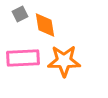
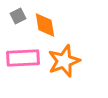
gray square: moved 2 px left, 2 px down
orange star: rotated 20 degrees counterclockwise
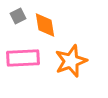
orange star: moved 7 px right
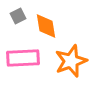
orange diamond: moved 1 px right, 1 px down
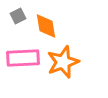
orange star: moved 8 px left, 1 px down
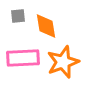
gray square: rotated 21 degrees clockwise
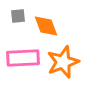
orange diamond: rotated 12 degrees counterclockwise
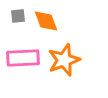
orange diamond: moved 5 px up
orange star: moved 1 px right, 2 px up
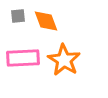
orange star: rotated 20 degrees counterclockwise
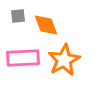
orange diamond: moved 4 px down
orange star: rotated 12 degrees clockwise
